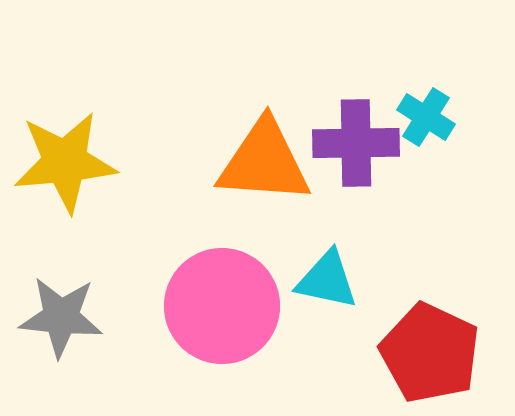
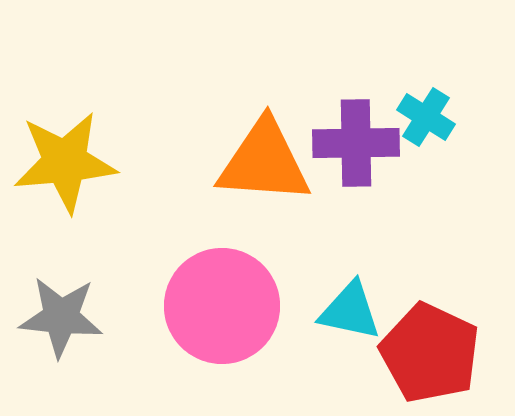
cyan triangle: moved 23 px right, 31 px down
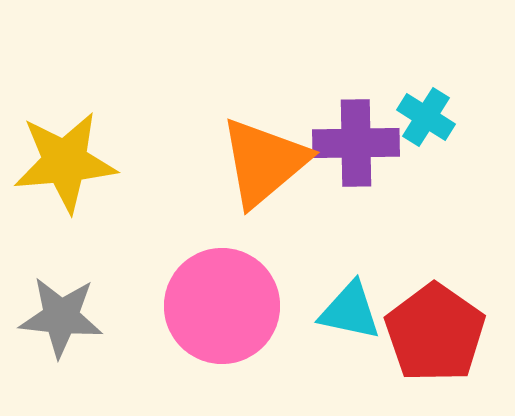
orange triangle: rotated 44 degrees counterclockwise
red pentagon: moved 5 px right, 20 px up; rotated 10 degrees clockwise
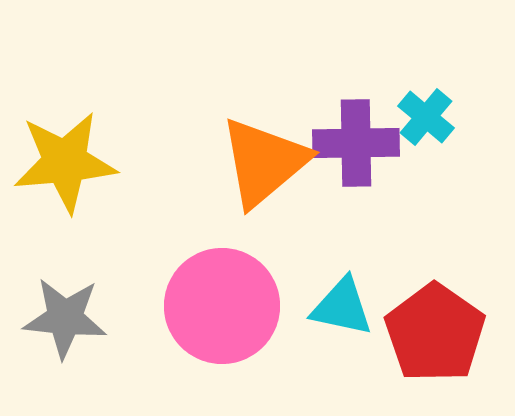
cyan cross: rotated 8 degrees clockwise
cyan triangle: moved 8 px left, 4 px up
gray star: moved 4 px right, 1 px down
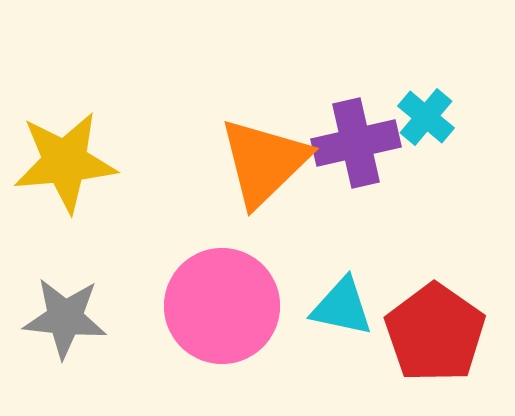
purple cross: rotated 12 degrees counterclockwise
orange triangle: rotated 4 degrees counterclockwise
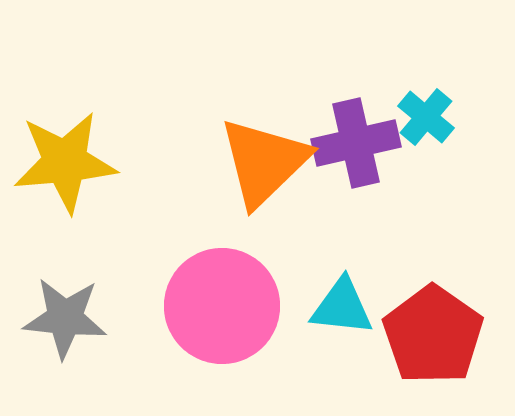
cyan triangle: rotated 6 degrees counterclockwise
red pentagon: moved 2 px left, 2 px down
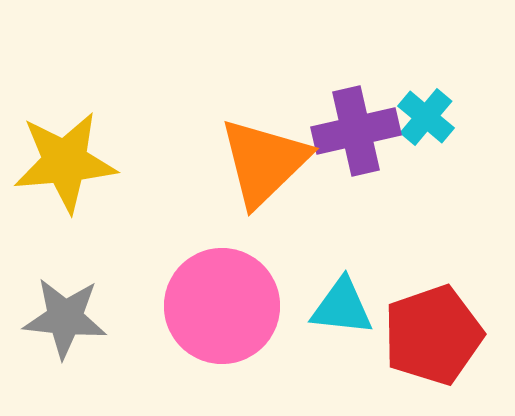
purple cross: moved 12 px up
red pentagon: rotated 18 degrees clockwise
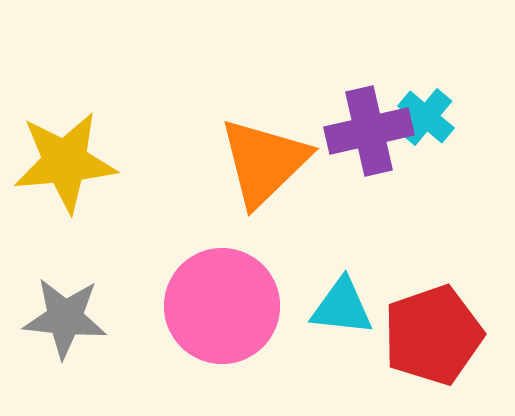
purple cross: moved 13 px right
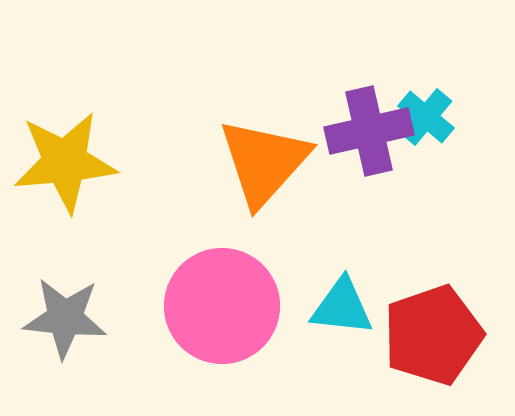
orange triangle: rotated 4 degrees counterclockwise
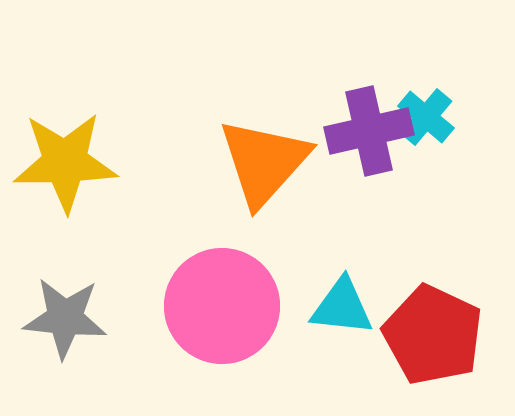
yellow star: rotated 4 degrees clockwise
red pentagon: rotated 28 degrees counterclockwise
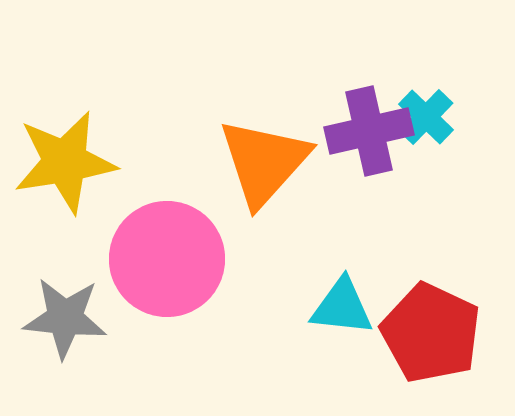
cyan cross: rotated 4 degrees clockwise
yellow star: rotated 8 degrees counterclockwise
pink circle: moved 55 px left, 47 px up
red pentagon: moved 2 px left, 2 px up
